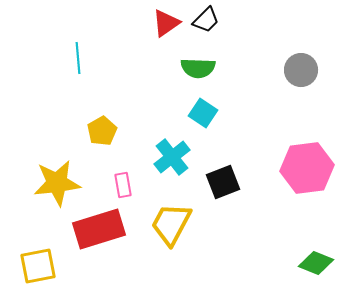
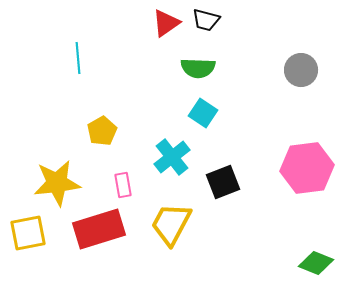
black trapezoid: rotated 60 degrees clockwise
yellow square: moved 10 px left, 33 px up
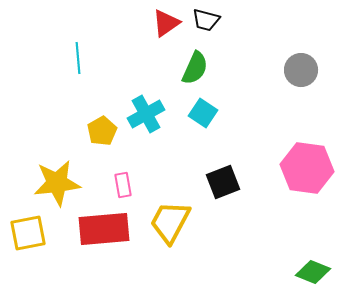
green semicircle: moved 3 px left; rotated 68 degrees counterclockwise
cyan cross: moved 26 px left, 43 px up; rotated 9 degrees clockwise
pink hexagon: rotated 15 degrees clockwise
yellow trapezoid: moved 1 px left, 2 px up
red rectangle: moved 5 px right; rotated 12 degrees clockwise
green diamond: moved 3 px left, 9 px down
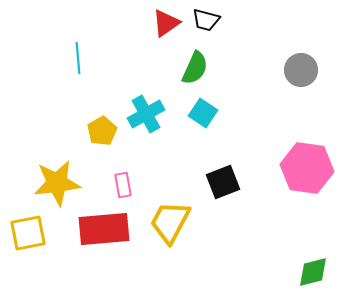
green diamond: rotated 36 degrees counterclockwise
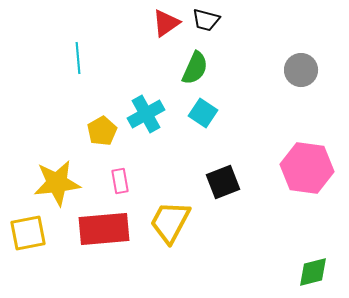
pink rectangle: moved 3 px left, 4 px up
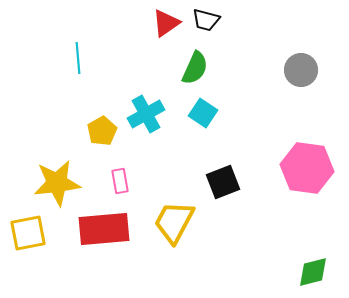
yellow trapezoid: moved 4 px right
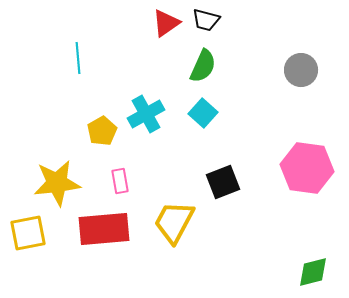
green semicircle: moved 8 px right, 2 px up
cyan square: rotated 8 degrees clockwise
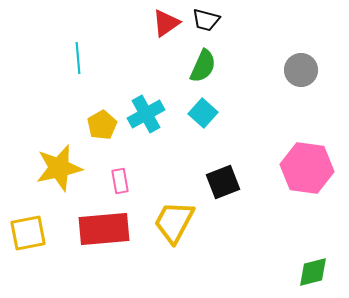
yellow pentagon: moved 6 px up
yellow star: moved 2 px right, 15 px up; rotated 6 degrees counterclockwise
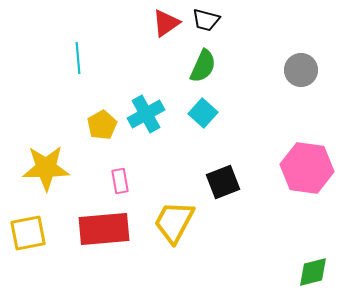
yellow star: moved 13 px left; rotated 12 degrees clockwise
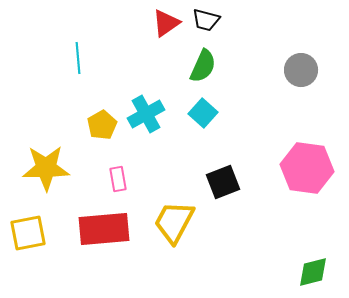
pink rectangle: moved 2 px left, 2 px up
